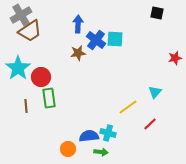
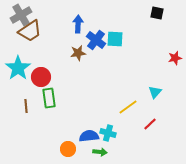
green arrow: moved 1 px left
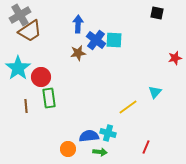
gray cross: moved 1 px left
cyan square: moved 1 px left, 1 px down
red line: moved 4 px left, 23 px down; rotated 24 degrees counterclockwise
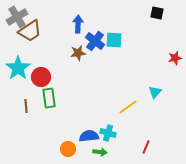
gray cross: moved 3 px left, 2 px down
blue cross: moved 1 px left, 1 px down
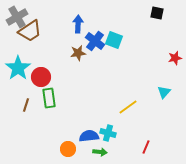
cyan square: rotated 18 degrees clockwise
cyan triangle: moved 9 px right
brown line: moved 1 px up; rotated 24 degrees clockwise
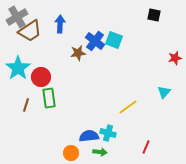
black square: moved 3 px left, 2 px down
blue arrow: moved 18 px left
orange circle: moved 3 px right, 4 px down
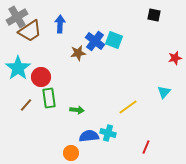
brown line: rotated 24 degrees clockwise
green arrow: moved 23 px left, 42 px up
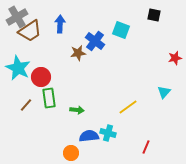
cyan square: moved 7 px right, 10 px up
cyan star: rotated 10 degrees counterclockwise
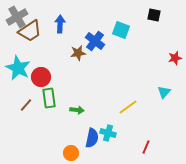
blue semicircle: moved 3 px right, 2 px down; rotated 108 degrees clockwise
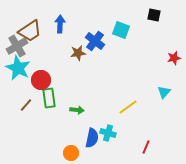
gray cross: moved 29 px down
red star: moved 1 px left
red circle: moved 3 px down
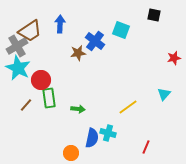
cyan triangle: moved 2 px down
green arrow: moved 1 px right, 1 px up
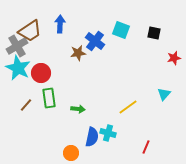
black square: moved 18 px down
red circle: moved 7 px up
blue semicircle: moved 1 px up
